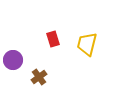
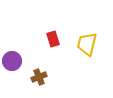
purple circle: moved 1 px left, 1 px down
brown cross: rotated 14 degrees clockwise
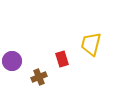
red rectangle: moved 9 px right, 20 px down
yellow trapezoid: moved 4 px right
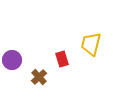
purple circle: moved 1 px up
brown cross: rotated 21 degrees counterclockwise
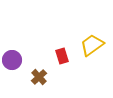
yellow trapezoid: moved 1 px right, 1 px down; rotated 40 degrees clockwise
red rectangle: moved 3 px up
